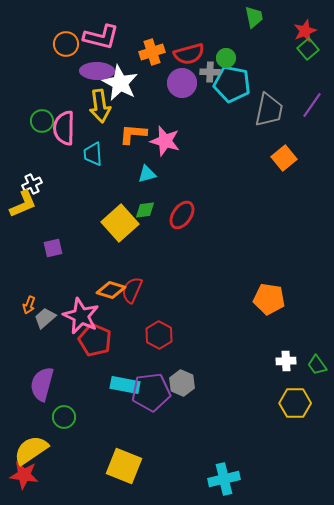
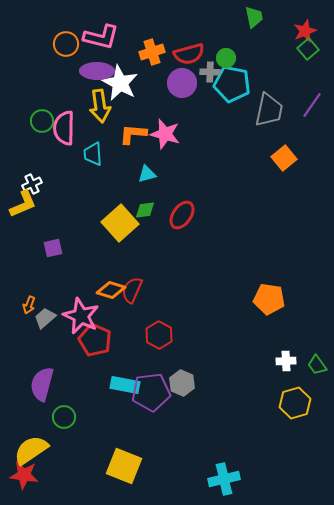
pink star at (165, 141): moved 7 px up
yellow hexagon at (295, 403): rotated 16 degrees counterclockwise
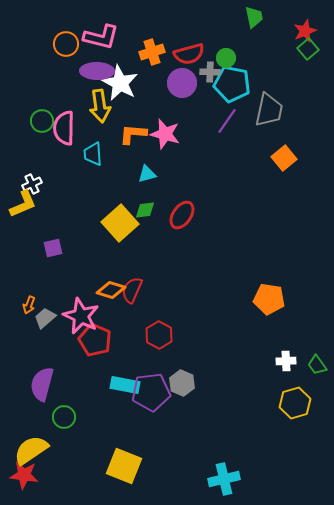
purple line at (312, 105): moved 85 px left, 16 px down
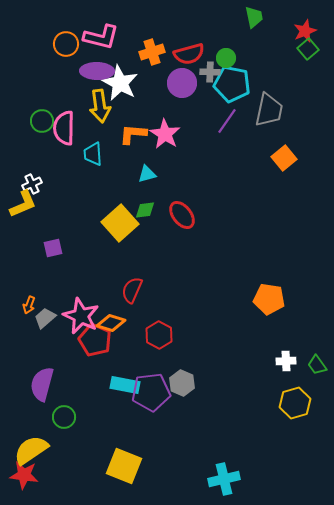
pink star at (165, 134): rotated 16 degrees clockwise
red ellipse at (182, 215): rotated 72 degrees counterclockwise
orange diamond at (111, 290): moved 33 px down
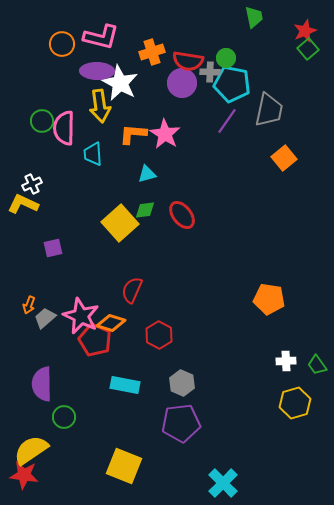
orange circle at (66, 44): moved 4 px left
red semicircle at (189, 54): moved 1 px left, 7 px down; rotated 24 degrees clockwise
yellow L-shape at (23, 204): rotated 132 degrees counterclockwise
purple semicircle at (42, 384): rotated 16 degrees counterclockwise
purple pentagon at (151, 392): moved 30 px right, 31 px down
cyan cross at (224, 479): moved 1 px left, 4 px down; rotated 32 degrees counterclockwise
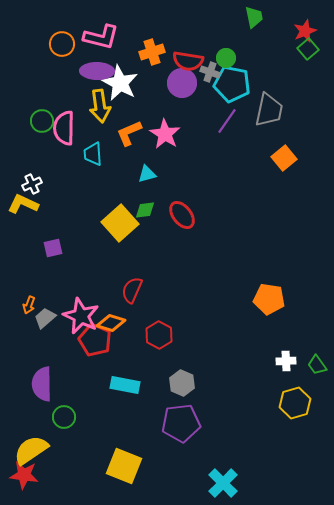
gray cross at (210, 72): rotated 18 degrees clockwise
orange L-shape at (133, 134): moved 4 px left, 1 px up; rotated 28 degrees counterclockwise
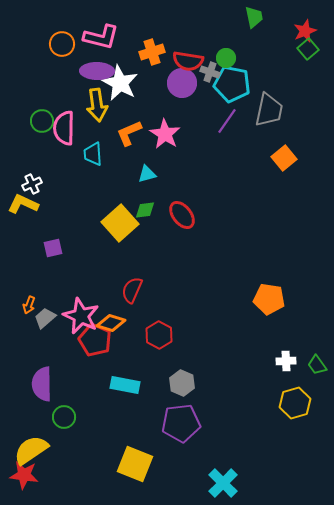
yellow arrow at (100, 106): moved 3 px left, 1 px up
yellow square at (124, 466): moved 11 px right, 2 px up
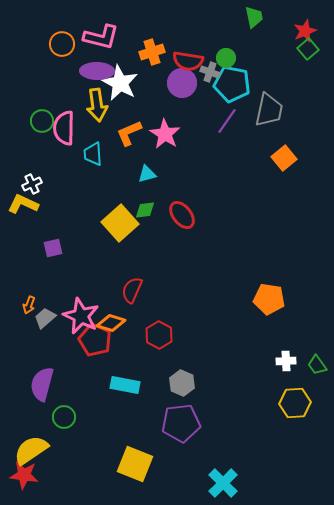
purple semicircle at (42, 384): rotated 16 degrees clockwise
yellow hexagon at (295, 403): rotated 12 degrees clockwise
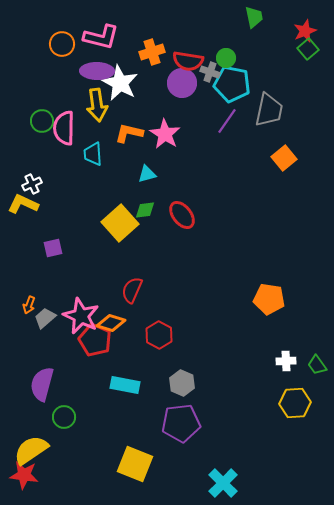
orange L-shape at (129, 133): rotated 36 degrees clockwise
